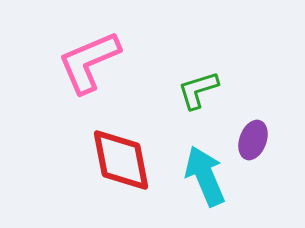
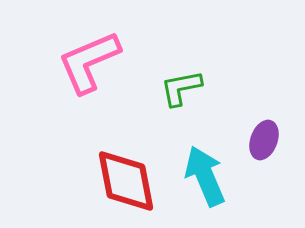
green L-shape: moved 17 px left, 2 px up; rotated 6 degrees clockwise
purple ellipse: moved 11 px right
red diamond: moved 5 px right, 21 px down
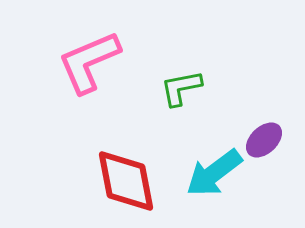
purple ellipse: rotated 27 degrees clockwise
cyan arrow: moved 9 px right, 3 px up; rotated 104 degrees counterclockwise
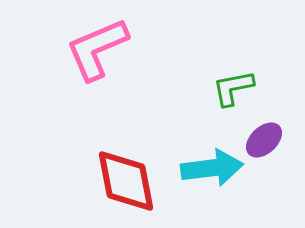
pink L-shape: moved 8 px right, 13 px up
green L-shape: moved 52 px right
cyan arrow: moved 2 px left, 5 px up; rotated 150 degrees counterclockwise
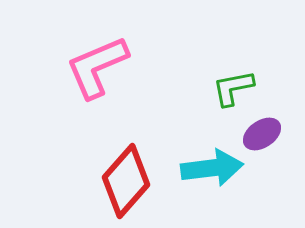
pink L-shape: moved 18 px down
purple ellipse: moved 2 px left, 6 px up; rotated 9 degrees clockwise
red diamond: rotated 52 degrees clockwise
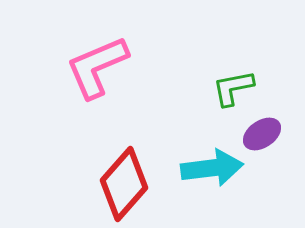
red diamond: moved 2 px left, 3 px down
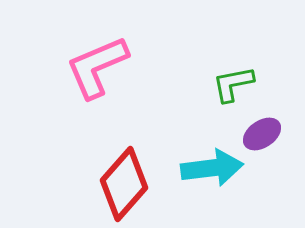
green L-shape: moved 4 px up
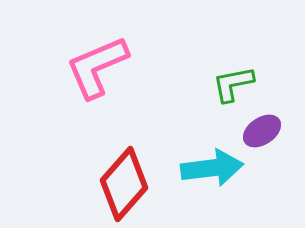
purple ellipse: moved 3 px up
